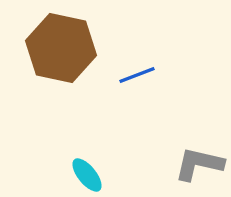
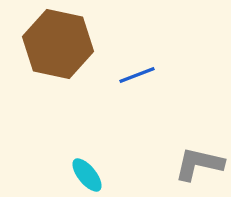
brown hexagon: moved 3 px left, 4 px up
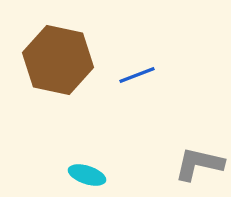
brown hexagon: moved 16 px down
cyan ellipse: rotated 33 degrees counterclockwise
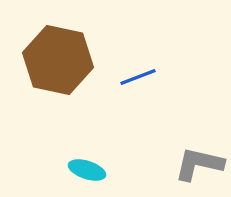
blue line: moved 1 px right, 2 px down
cyan ellipse: moved 5 px up
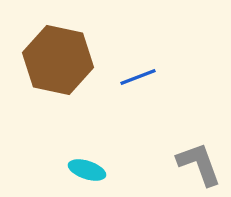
gray L-shape: rotated 57 degrees clockwise
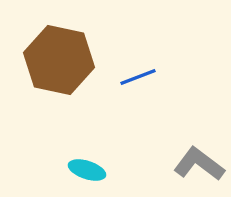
brown hexagon: moved 1 px right
gray L-shape: rotated 33 degrees counterclockwise
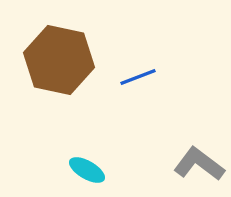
cyan ellipse: rotated 12 degrees clockwise
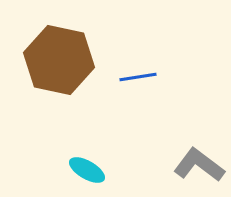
blue line: rotated 12 degrees clockwise
gray L-shape: moved 1 px down
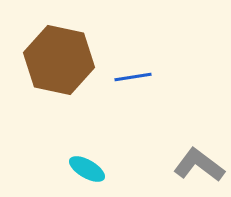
blue line: moved 5 px left
cyan ellipse: moved 1 px up
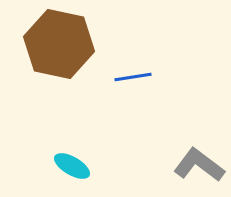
brown hexagon: moved 16 px up
cyan ellipse: moved 15 px left, 3 px up
